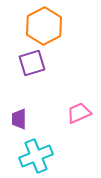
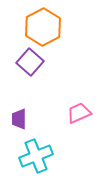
orange hexagon: moved 1 px left, 1 px down
purple square: moved 2 px left, 1 px up; rotated 32 degrees counterclockwise
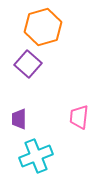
orange hexagon: rotated 12 degrees clockwise
purple square: moved 2 px left, 2 px down
pink trapezoid: moved 4 px down; rotated 60 degrees counterclockwise
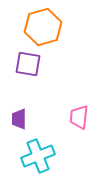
purple square: rotated 32 degrees counterclockwise
cyan cross: moved 2 px right
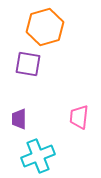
orange hexagon: moved 2 px right
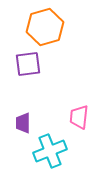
purple square: rotated 16 degrees counterclockwise
purple trapezoid: moved 4 px right, 4 px down
cyan cross: moved 12 px right, 5 px up
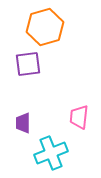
cyan cross: moved 1 px right, 2 px down
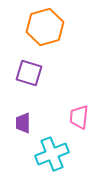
purple square: moved 1 px right, 9 px down; rotated 24 degrees clockwise
cyan cross: moved 1 px right, 1 px down
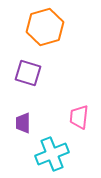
purple square: moved 1 px left
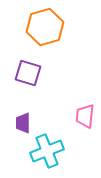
pink trapezoid: moved 6 px right, 1 px up
cyan cross: moved 5 px left, 3 px up
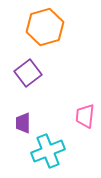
purple square: rotated 36 degrees clockwise
cyan cross: moved 1 px right
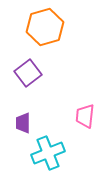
cyan cross: moved 2 px down
